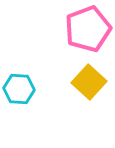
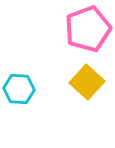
yellow square: moved 2 px left
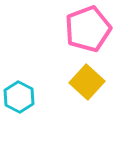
cyan hexagon: moved 8 px down; rotated 24 degrees clockwise
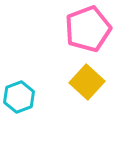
cyan hexagon: rotated 12 degrees clockwise
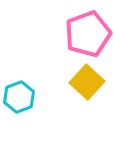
pink pentagon: moved 5 px down
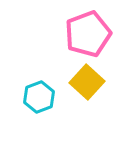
cyan hexagon: moved 20 px right
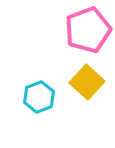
pink pentagon: moved 4 px up
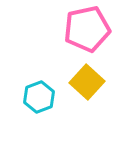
pink pentagon: moved 1 px left, 1 px up; rotated 9 degrees clockwise
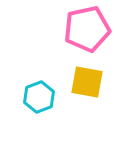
yellow square: rotated 32 degrees counterclockwise
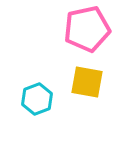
cyan hexagon: moved 2 px left, 2 px down
